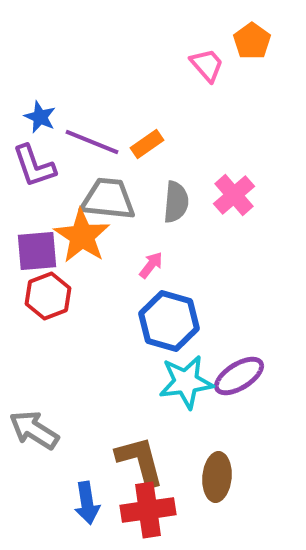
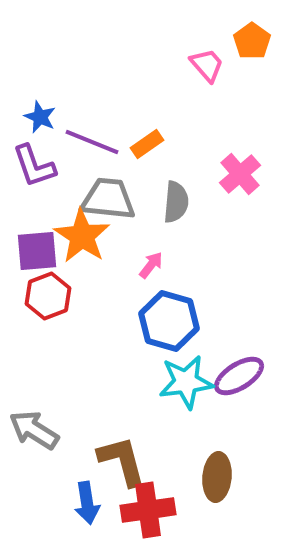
pink cross: moved 6 px right, 21 px up
brown L-shape: moved 18 px left
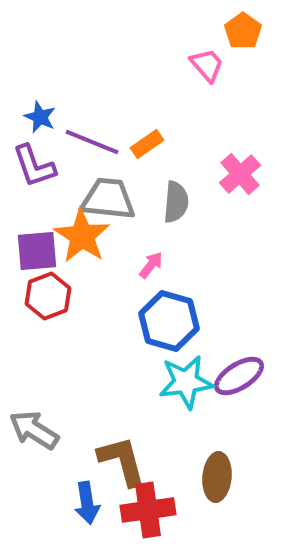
orange pentagon: moved 9 px left, 10 px up
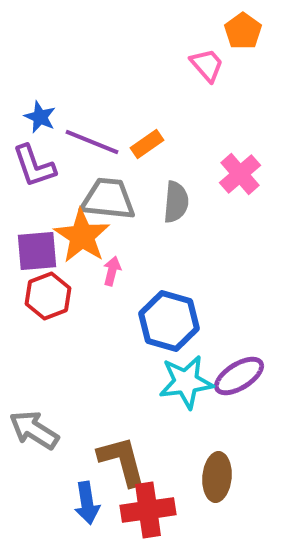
pink arrow: moved 39 px left, 6 px down; rotated 24 degrees counterclockwise
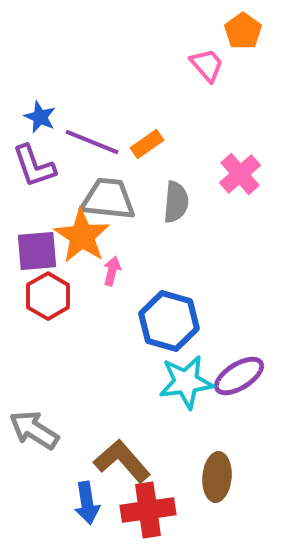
red hexagon: rotated 9 degrees counterclockwise
brown L-shape: rotated 26 degrees counterclockwise
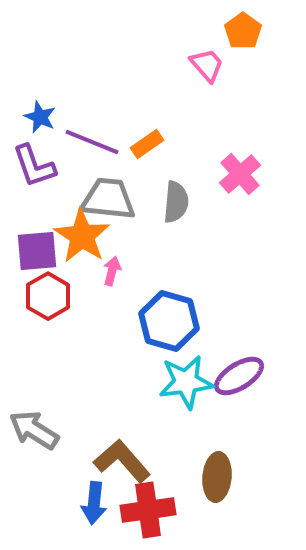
blue arrow: moved 7 px right; rotated 15 degrees clockwise
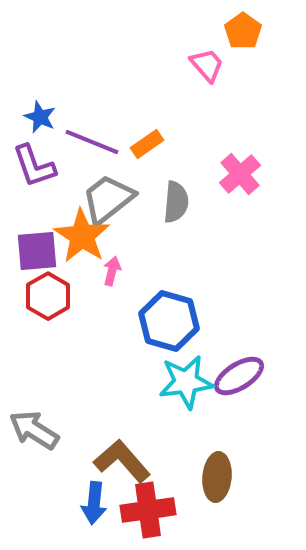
gray trapezoid: rotated 44 degrees counterclockwise
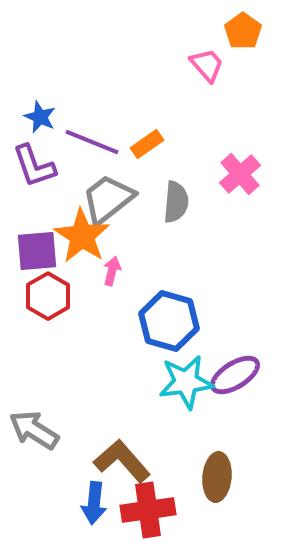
purple ellipse: moved 4 px left, 1 px up
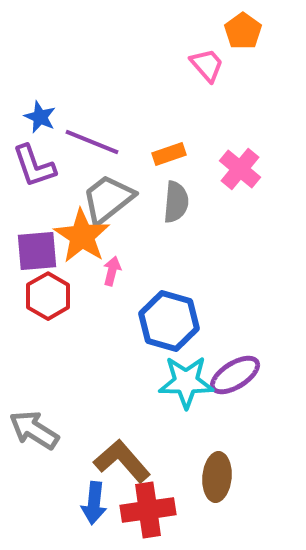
orange rectangle: moved 22 px right, 10 px down; rotated 16 degrees clockwise
pink cross: moved 5 px up; rotated 9 degrees counterclockwise
cyan star: rotated 8 degrees clockwise
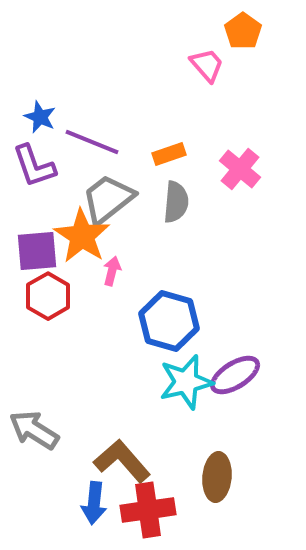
cyan star: rotated 14 degrees counterclockwise
